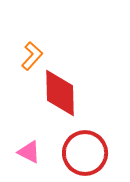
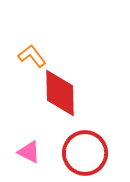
orange L-shape: rotated 80 degrees counterclockwise
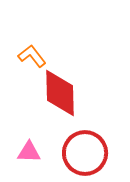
pink triangle: rotated 25 degrees counterclockwise
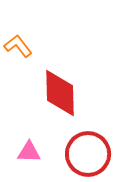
orange L-shape: moved 14 px left, 10 px up
red circle: moved 3 px right, 1 px down
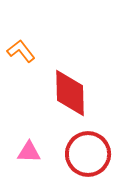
orange L-shape: moved 3 px right, 5 px down
red diamond: moved 10 px right
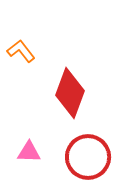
red diamond: rotated 21 degrees clockwise
red circle: moved 3 px down
